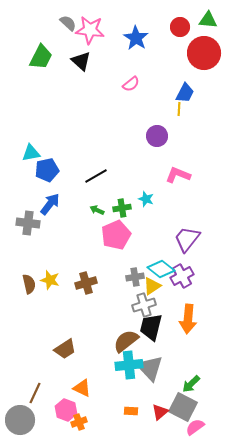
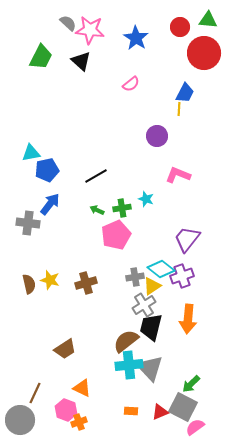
purple cross at (182, 276): rotated 10 degrees clockwise
gray cross at (144, 305): rotated 15 degrees counterclockwise
red triangle at (160, 412): rotated 18 degrees clockwise
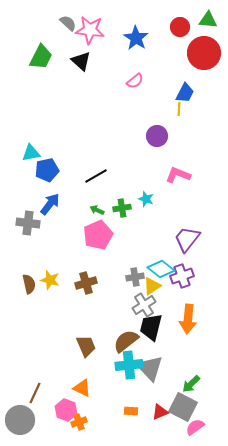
pink semicircle at (131, 84): moved 4 px right, 3 px up
pink pentagon at (116, 235): moved 18 px left
brown trapezoid at (65, 349): moved 21 px right, 3 px up; rotated 80 degrees counterclockwise
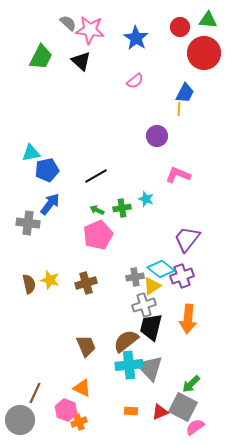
gray cross at (144, 305): rotated 15 degrees clockwise
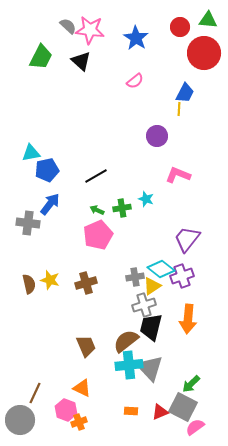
gray semicircle at (68, 23): moved 3 px down
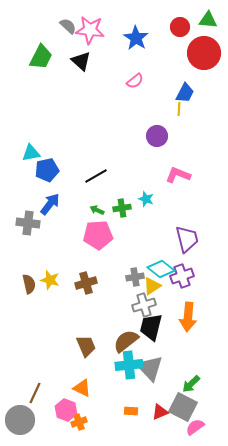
pink pentagon at (98, 235): rotated 20 degrees clockwise
purple trapezoid at (187, 239): rotated 128 degrees clockwise
orange arrow at (188, 319): moved 2 px up
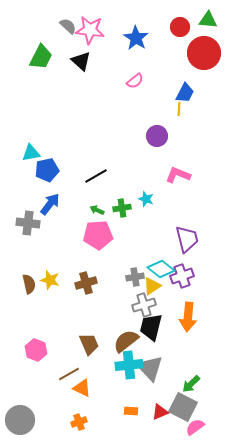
brown trapezoid at (86, 346): moved 3 px right, 2 px up
brown line at (35, 393): moved 34 px right, 19 px up; rotated 35 degrees clockwise
pink hexagon at (66, 410): moved 30 px left, 60 px up
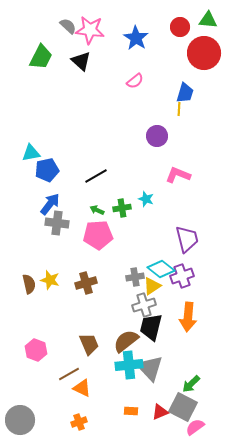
blue trapezoid at (185, 93): rotated 10 degrees counterclockwise
gray cross at (28, 223): moved 29 px right
